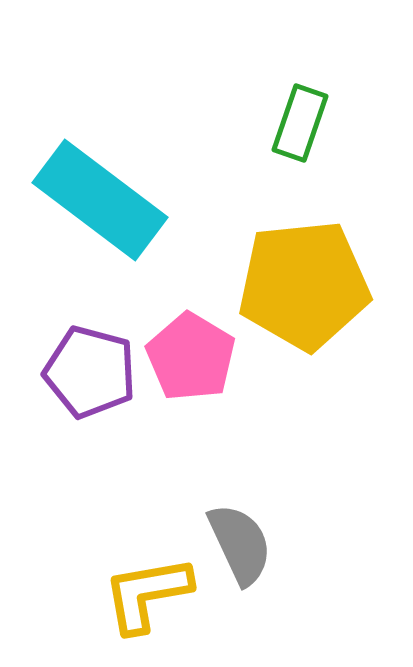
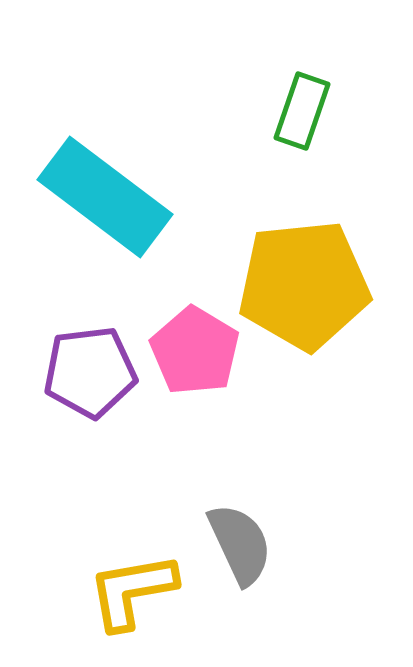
green rectangle: moved 2 px right, 12 px up
cyan rectangle: moved 5 px right, 3 px up
pink pentagon: moved 4 px right, 6 px up
purple pentagon: rotated 22 degrees counterclockwise
yellow L-shape: moved 15 px left, 3 px up
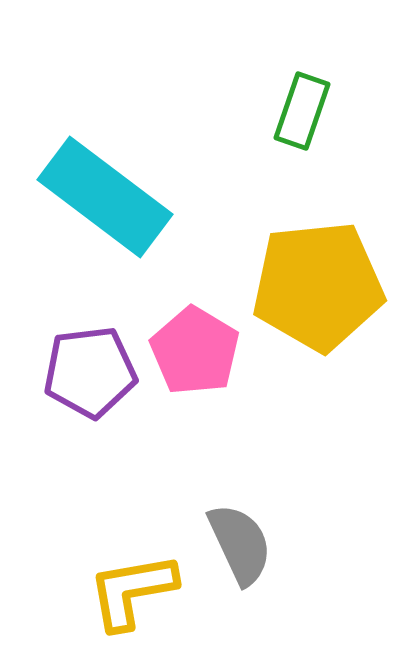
yellow pentagon: moved 14 px right, 1 px down
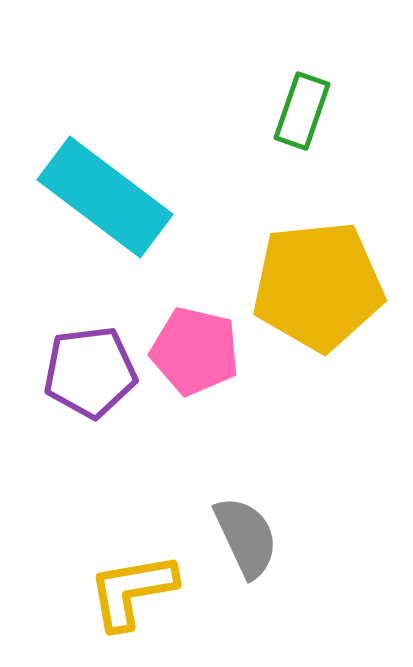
pink pentagon: rotated 18 degrees counterclockwise
gray semicircle: moved 6 px right, 7 px up
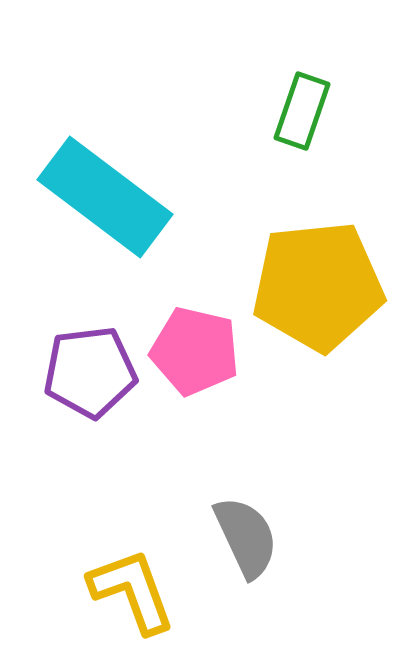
yellow L-shape: rotated 80 degrees clockwise
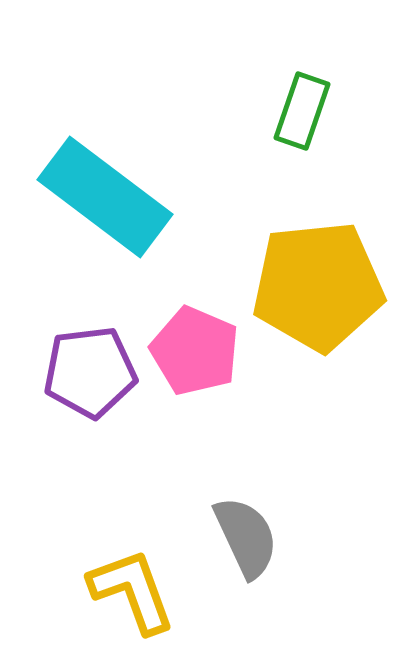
pink pentagon: rotated 10 degrees clockwise
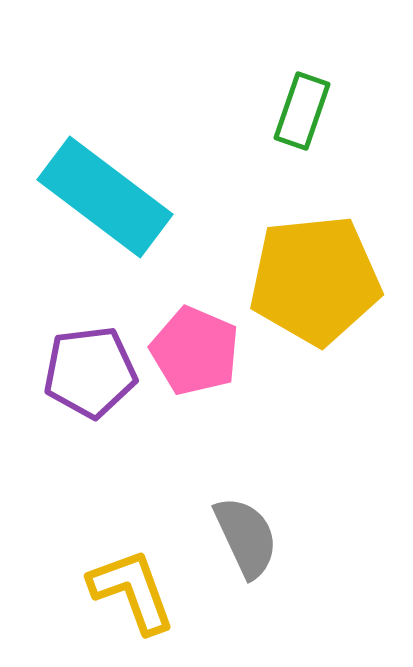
yellow pentagon: moved 3 px left, 6 px up
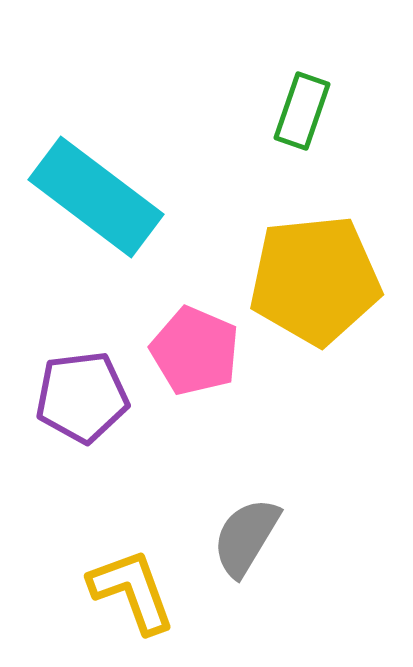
cyan rectangle: moved 9 px left
purple pentagon: moved 8 px left, 25 px down
gray semicircle: rotated 124 degrees counterclockwise
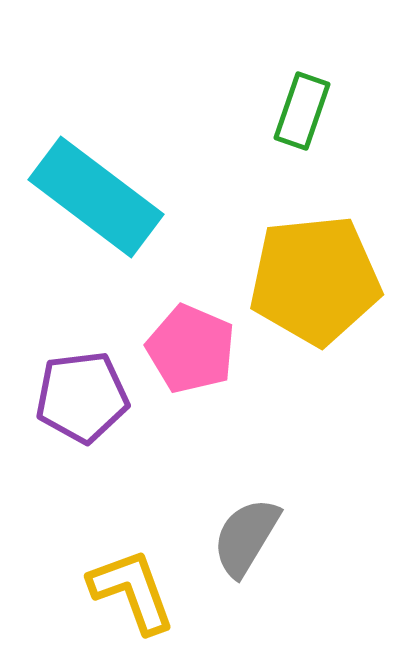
pink pentagon: moved 4 px left, 2 px up
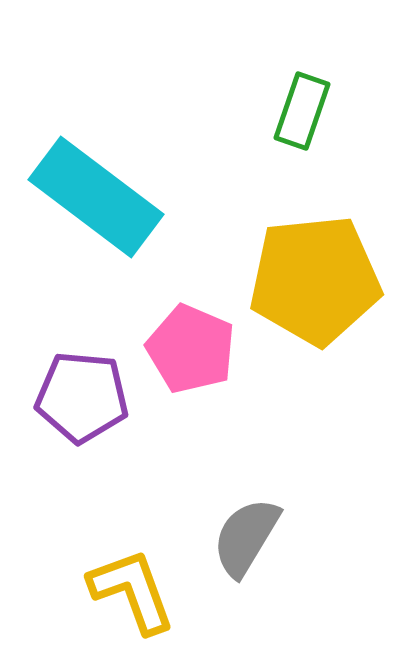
purple pentagon: rotated 12 degrees clockwise
